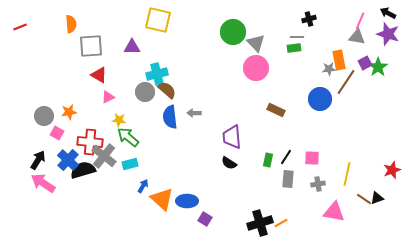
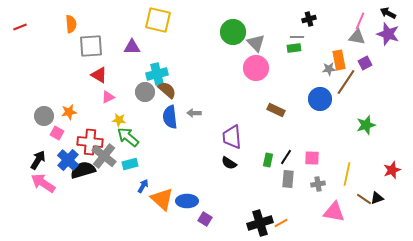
green star at (378, 67): moved 12 px left, 58 px down; rotated 18 degrees clockwise
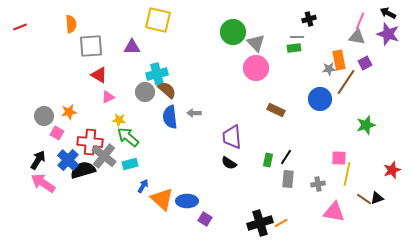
pink square at (312, 158): moved 27 px right
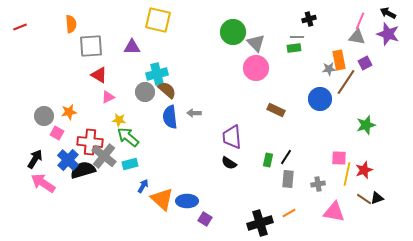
black arrow at (38, 160): moved 3 px left, 1 px up
red star at (392, 170): moved 28 px left
orange line at (281, 223): moved 8 px right, 10 px up
